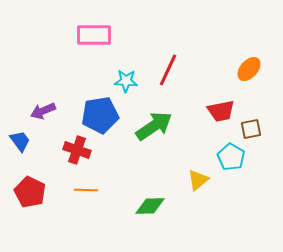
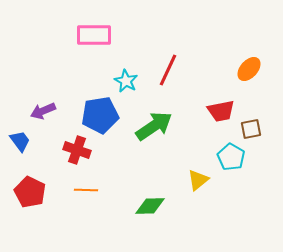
cyan star: rotated 25 degrees clockwise
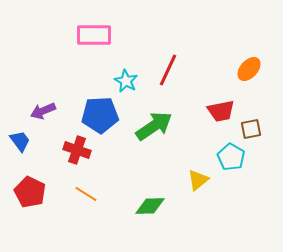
blue pentagon: rotated 6 degrees clockwise
orange line: moved 4 px down; rotated 30 degrees clockwise
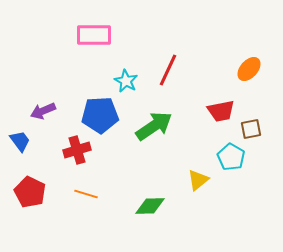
red cross: rotated 36 degrees counterclockwise
orange line: rotated 15 degrees counterclockwise
